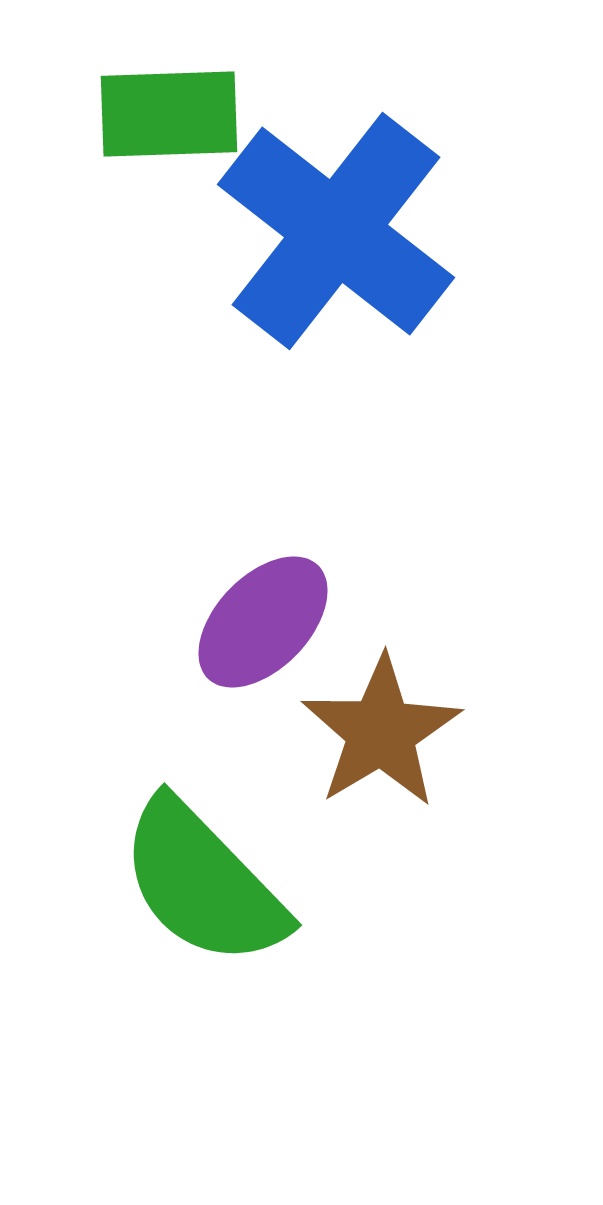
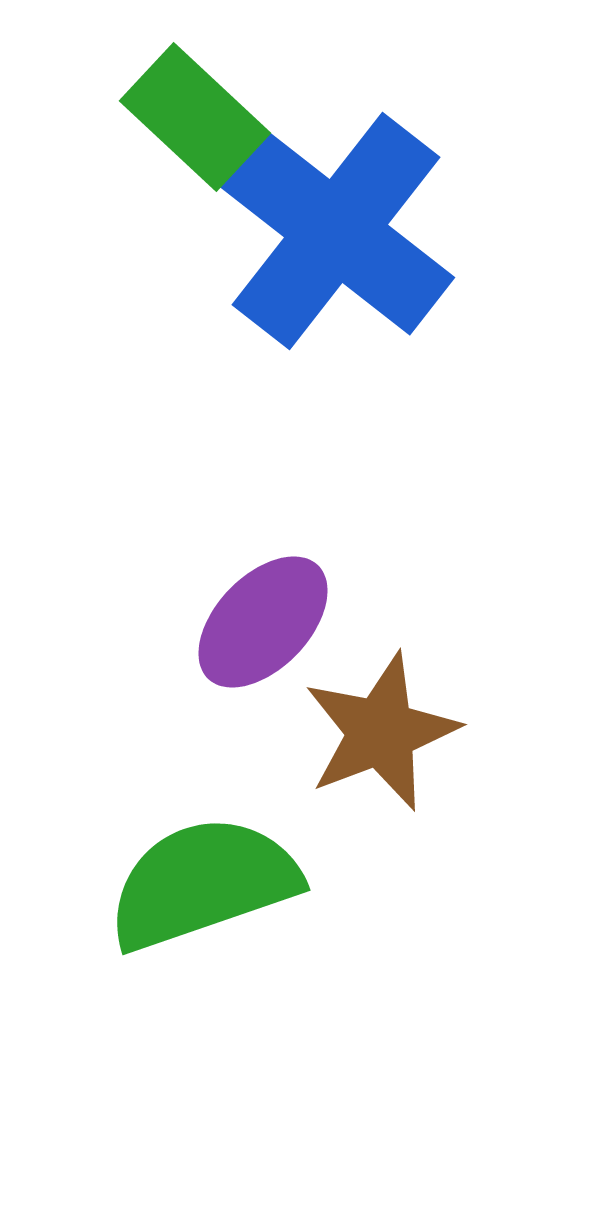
green rectangle: moved 26 px right, 3 px down; rotated 45 degrees clockwise
brown star: rotated 10 degrees clockwise
green semicircle: rotated 115 degrees clockwise
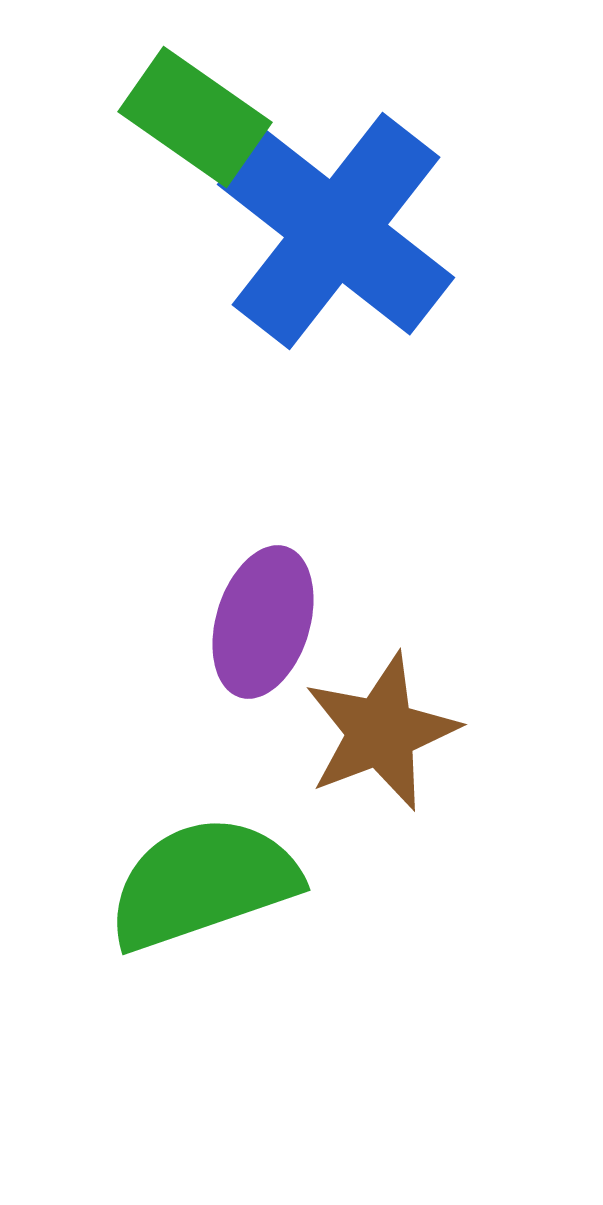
green rectangle: rotated 8 degrees counterclockwise
purple ellipse: rotated 27 degrees counterclockwise
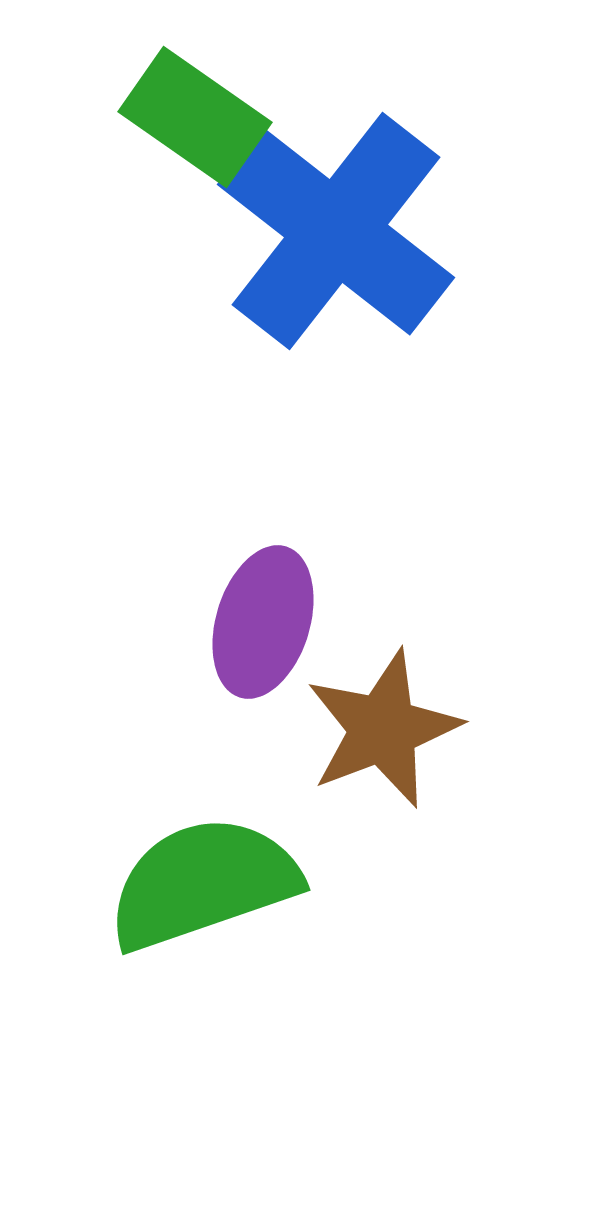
brown star: moved 2 px right, 3 px up
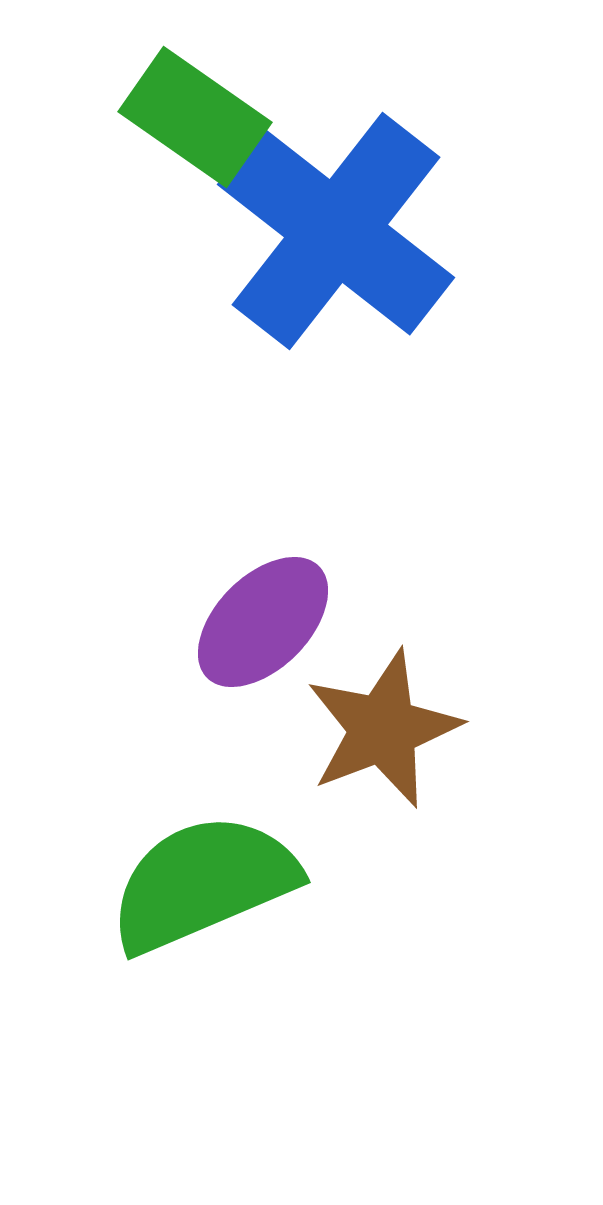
purple ellipse: rotated 28 degrees clockwise
green semicircle: rotated 4 degrees counterclockwise
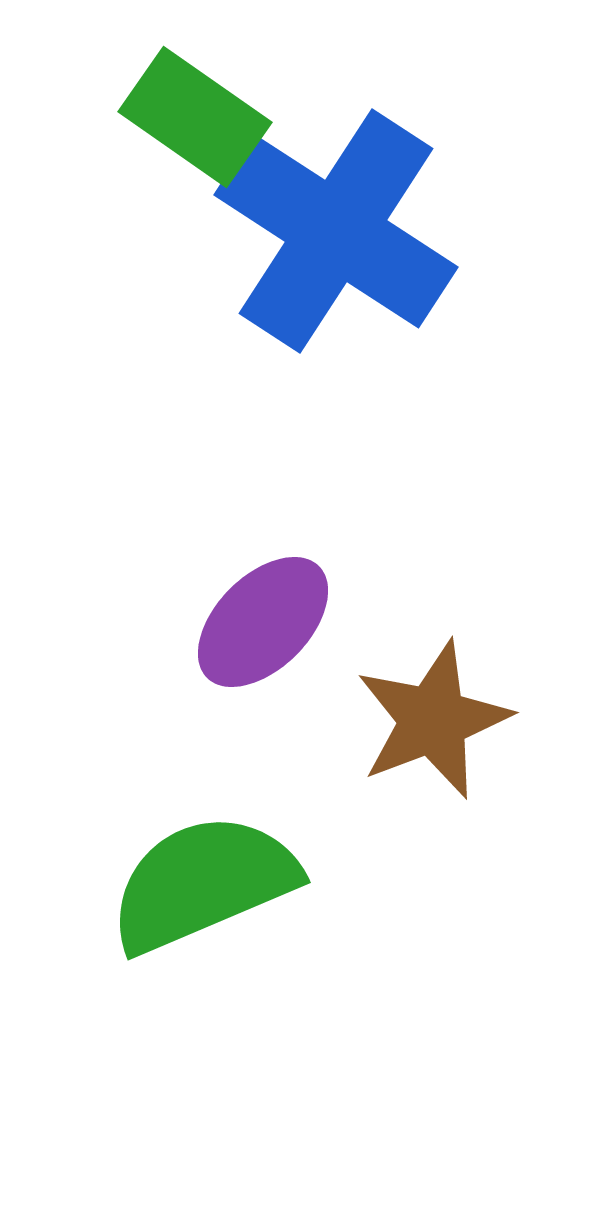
blue cross: rotated 5 degrees counterclockwise
brown star: moved 50 px right, 9 px up
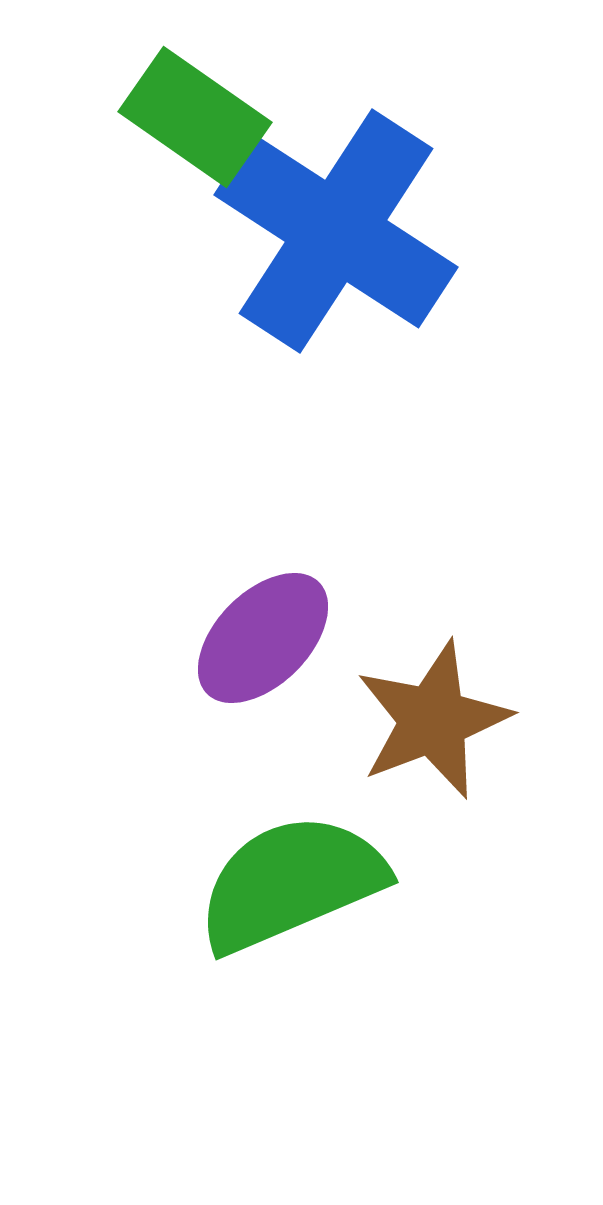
purple ellipse: moved 16 px down
green semicircle: moved 88 px right
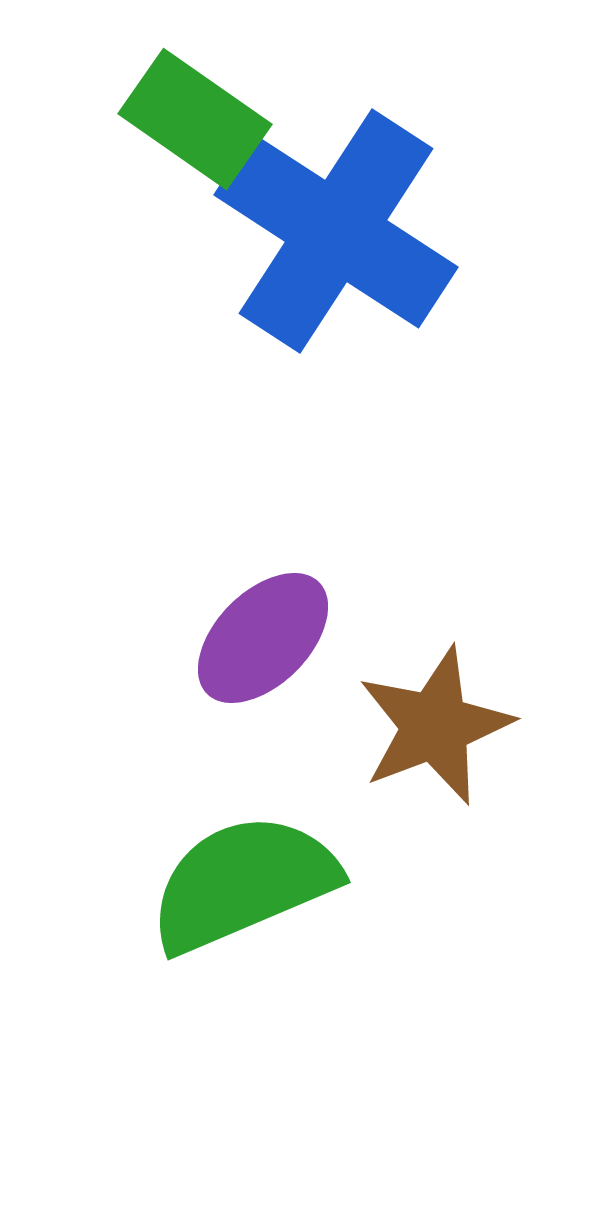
green rectangle: moved 2 px down
brown star: moved 2 px right, 6 px down
green semicircle: moved 48 px left
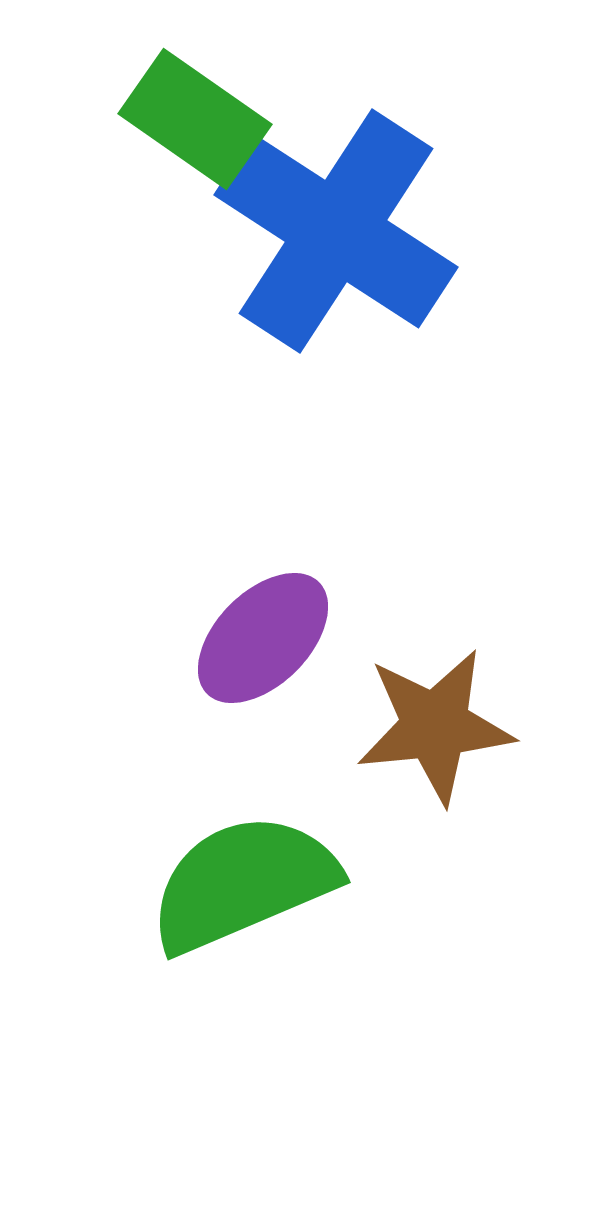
brown star: rotated 15 degrees clockwise
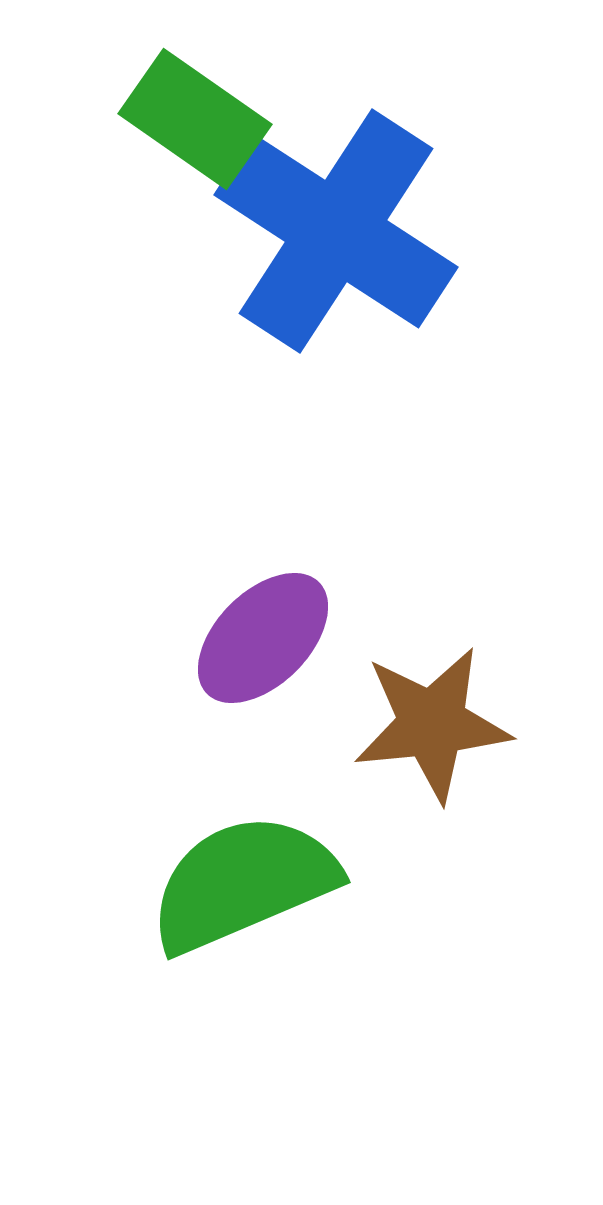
brown star: moved 3 px left, 2 px up
